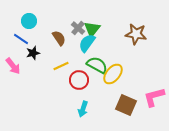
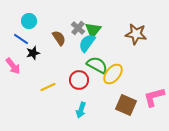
green triangle: moved 1 px right, 1 px down
yellow line: moved 13 px left, 21 px down
cyan arrow: moved 2 px left, 1 px down
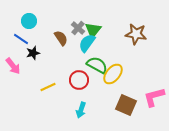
brown semicircle: moved 2 px right
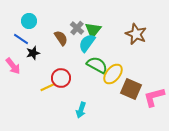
gray cross: moved 1 px left
brown star: rotated 15 degrees clockwise
red circle: moved 18 px left, 2 px up
brown square: moved 5 px right, 16 px up
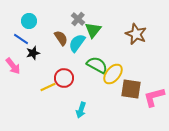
gray cross: moved 1 px right, 9 px up
cyan semicircle: moved 10 px left
red circle: moved 3 px right
brown square: rotated 15 degrees counterclockwise
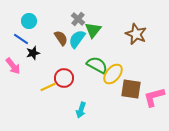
cyan semicircle: moved 4 px up
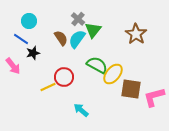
brown star: rotated 10 degrees clockwise
red circle: moved 1 px up
cyan arrow: rotated 112 degrees clockwise
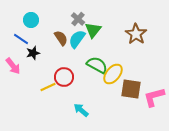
cyan circle: moved 2 px right, 1 px up
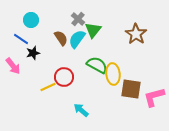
yellow ellipse: rotated 45 degrees counterclockwise
